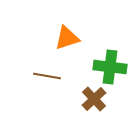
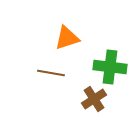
brown line: moved 4 px right, 3 px up
brown cross: rotated 10 degrees clockwise
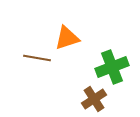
green cross: moved 2 px right; rotated 28 degrees counterclockwise
brown line: moved 14 px left, 15 px up
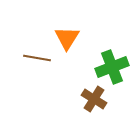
orange triangle: rotated 40 degrees counterclockwise
brown cross: rotated 25 degrees counterclockwise
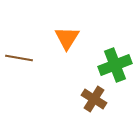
brown line: moved 18 px left
green cross: moved 3 px right, 2 px up
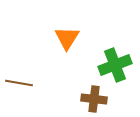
brown line: moved 25 px down
brown cross: rotated 25 degrees counterclockwise
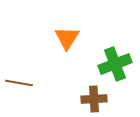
green cross: moved 1 px up
brown cross: rotated 10 degrees counterclockwise
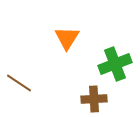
brown line: rotated 24 degrees clockwise
